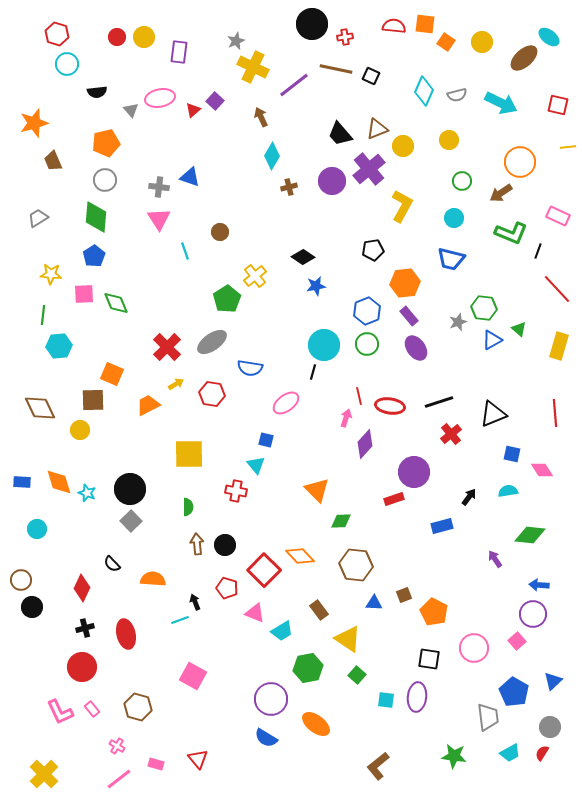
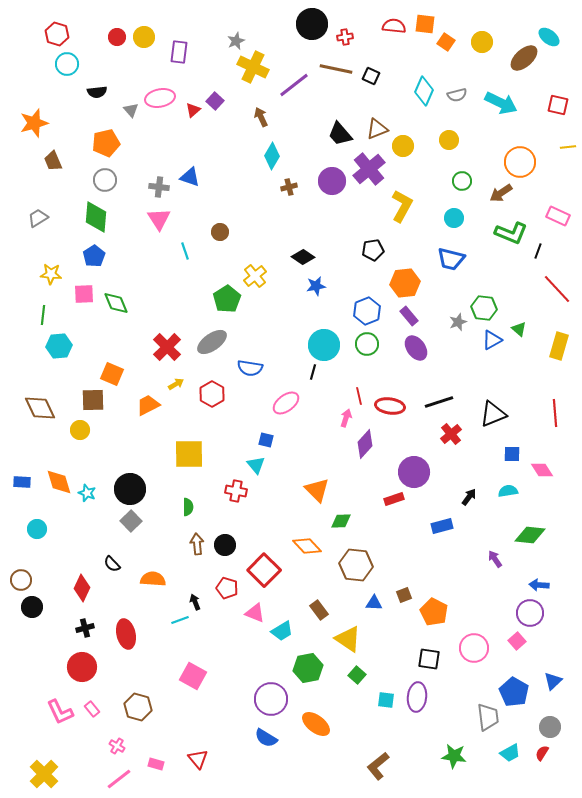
red hexagon at (212, 394): rotated 20 degrees clockwise
blue square at (512, 454): rotated 12 degrees counterclockwise
orange diamond at (300, 556): moved 7 px right, 10 px up
purple circle at (533, 614): moved 3 px left, 1 px up
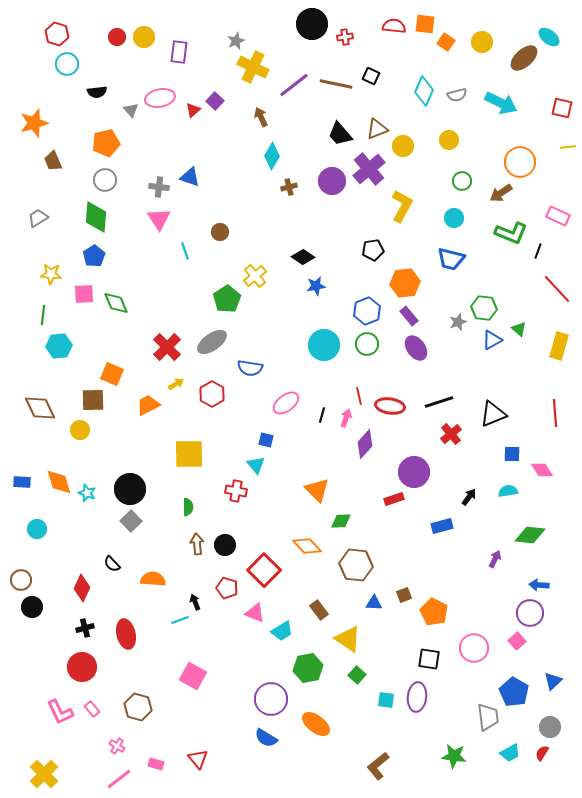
brown line at (336, 69): moved 15 px down
red square at (558, 105): moved 4 px right, 3 px down
black line at (313, 372): moved 9 px right, 43 px down
purple arrow at (495, 559): rotated 60 degrees clockwise
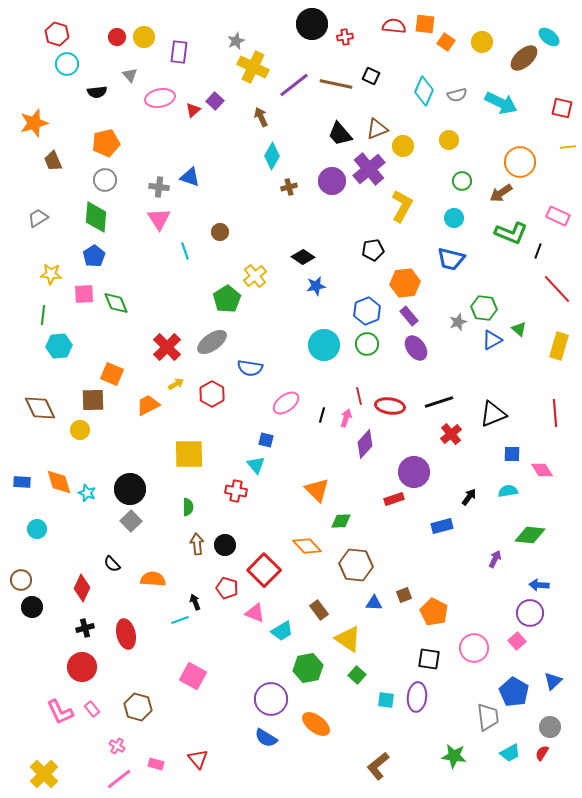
gray triangle at (131, 110): moved 1 px left, 35 px up
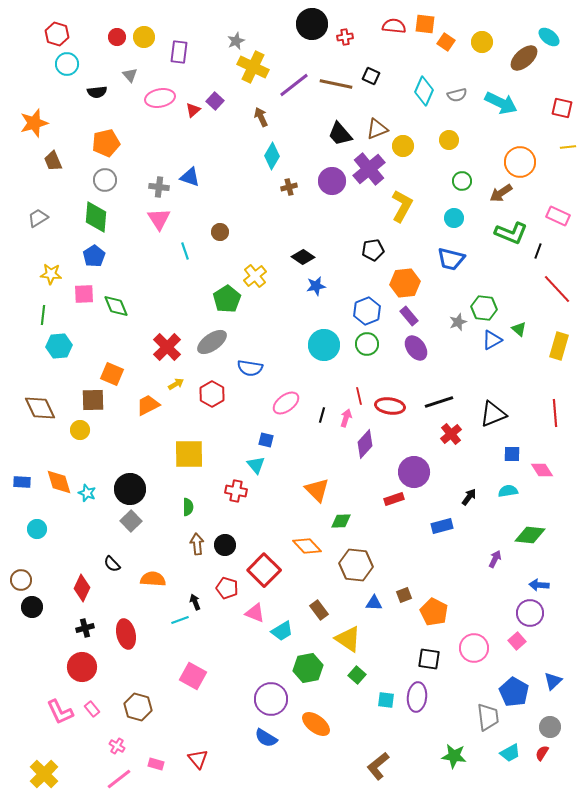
green diamond at (116, 303): moved 3 px down
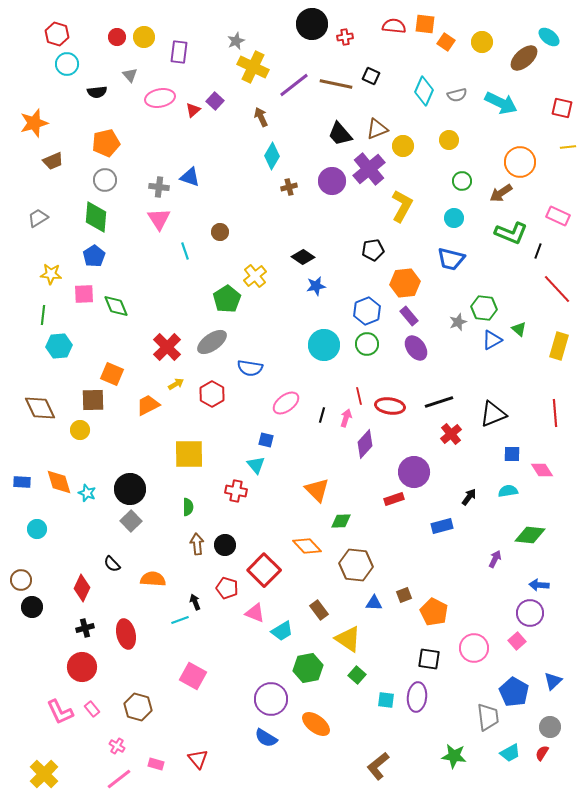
brown trapezoid at (53, 161): rotated 90 degrees counterclockwise
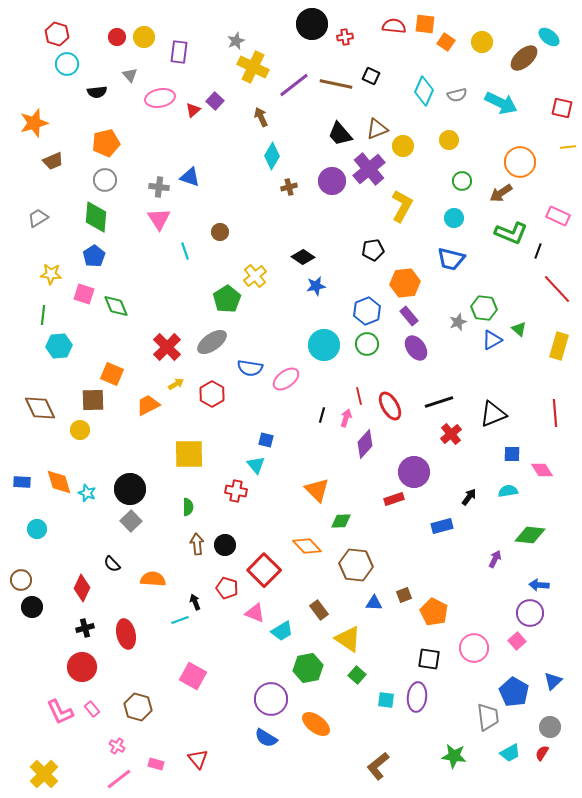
pink square at (84, 294): rotated 20 degrees clockwise
pink ellipse at (286, 403): moved 24 px up
red ellipse at (390, 406): rotated 52 degrees clockwise
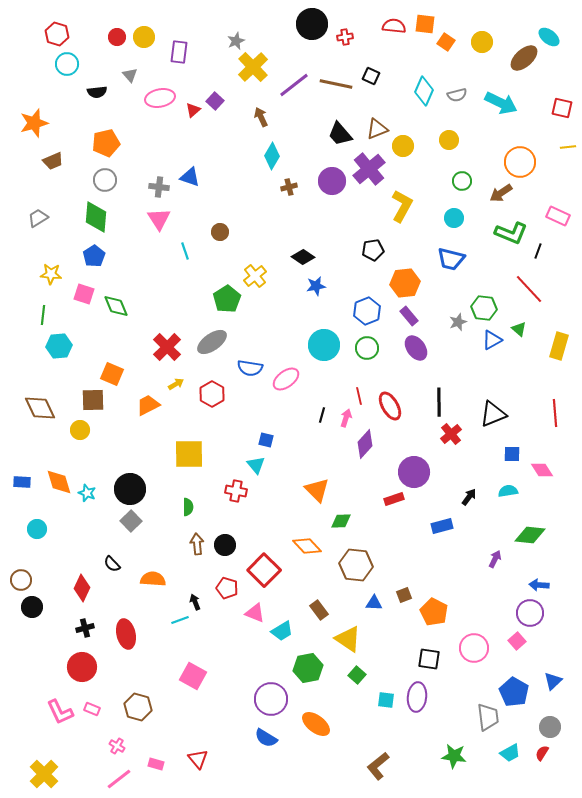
yellow cross at (253, 67): rotated 20 degrees clockwise
red line at (557, 289): moved 28 px left
green circle at (367, 344): moved 4 px down
black line at (439, 402): rotated 72 degrees counterclockwise
pink rectangle at (92, 709): rotated 28 degrees counterclockwise
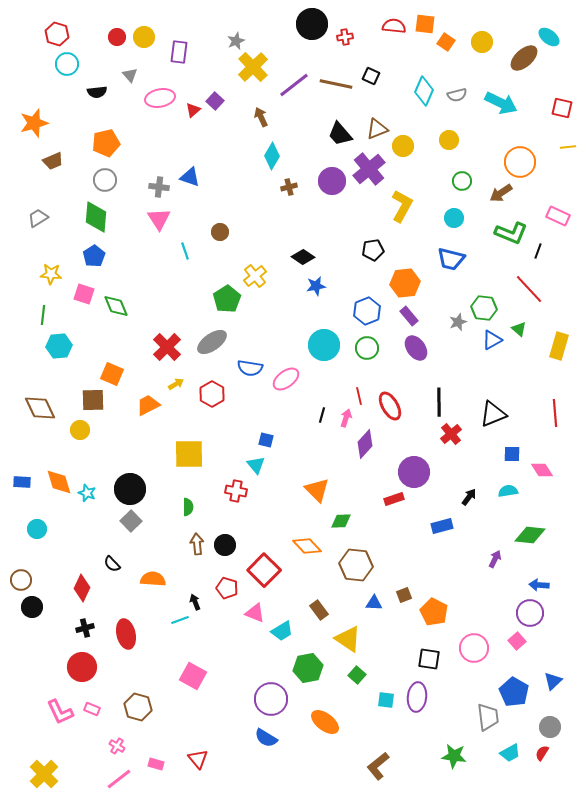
orange ellipse at (316, 724): moved 9 px right, 2 px up
